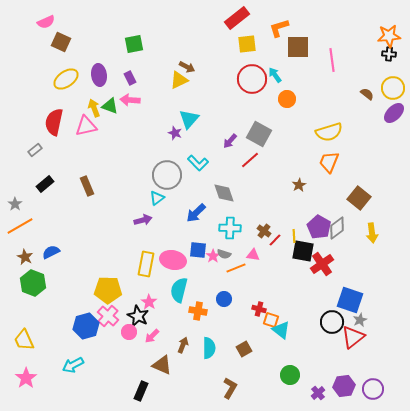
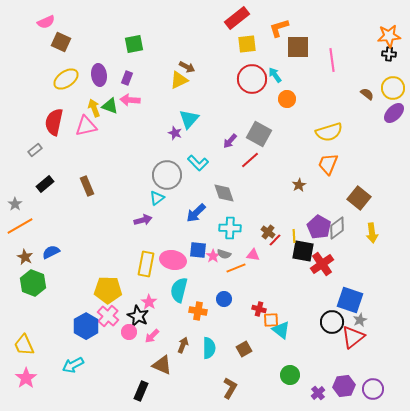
purple rectangle at (130, 78): moved 3 px left; rotated 48 degrees clockwise
orange trapezoid at (329, 162): moved 1 px left, 2 px down
brown cross at (264, 231): moved 4 px right, 1 px down
orange square at (271, 320): rotated 21 degrees counterclockwise
blue hexagon at (86, 326): rotated 15 degrees counterclockwise
yellow trapezoid at (24, 340): moved 5 px down
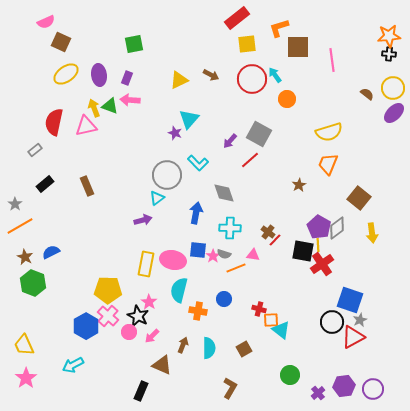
brown arrow at (187, 67): moved 24 px right, 8 px down
yellow ellipse at (66, 79): moved 5 px up
blue arrow at (196, 213): rotated 145 degrees clockwise
yellow line at (294, 236): moved 24 px right, 9 px down
red triangle at (353, 337): rotated 10 degrees clockwise
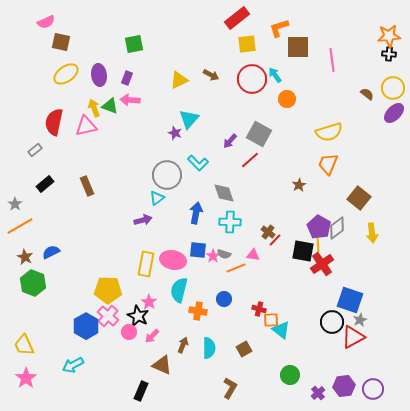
brown square at (61, 42): rotated 12 degrees counterclockwise
cyan cross at (230, 228): moved 6 px up
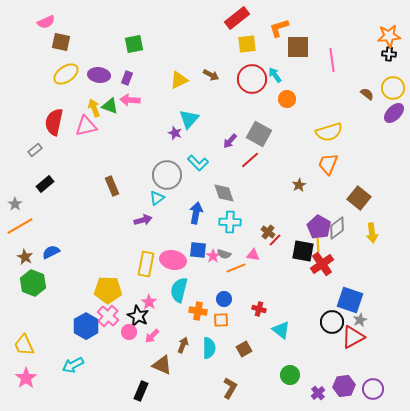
purple ellipse at (99, 75): rotated 75 degrees counterclockwise
brown rectangle at (87, 186): moved 25 px right
orange square at (271, 320): moved 50 px left
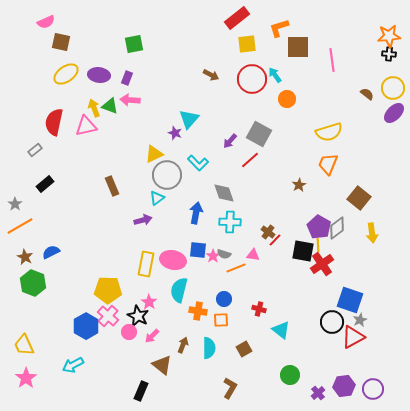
yellow triangle at (179, 80): moved 25 px left, 74 px down
brown triangle at (162, 365): rotated 15 degrees clockwise
